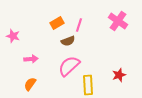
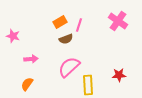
orange rectangle: moved 3 px right, 1 px up
brown semicircle: moved 2 px left, 2 px up
pink semicircle: moved 1 px down
red star: rotated 16 degrees clockwise
orange semicircle: moved 3 px left
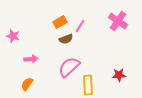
pink line: moved 1 px right, 1 px down; rotated 16 degrees clockwise
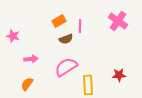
orange rectangle: moved 1 px left, 1 px up
pink line: rotated 32 degrees counterclockwise
pink semicircle: moved 3 px left; rotated 10 degrees clockwise
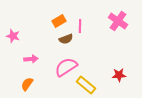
yellow rectangle: moved 2 px left; rotated 48 degrees counterclockwise
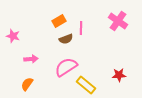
pink line: moved 1 px right, 2 px down
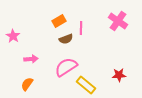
pink star: rotated 16 degrees clockwise
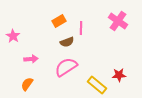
brown semicircle: moved 1 px right, 3 px down
yellow rectangle: moved 11 px right
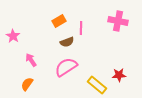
pink cross: rotated 24 degrees counterclockwise
pink arrow: moved 1 px down; rotated 120 degrees counterclockwise
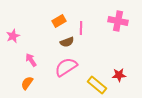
pink star: rotated 16 degrees clockwise
orange semicircle: moved 1 px up
